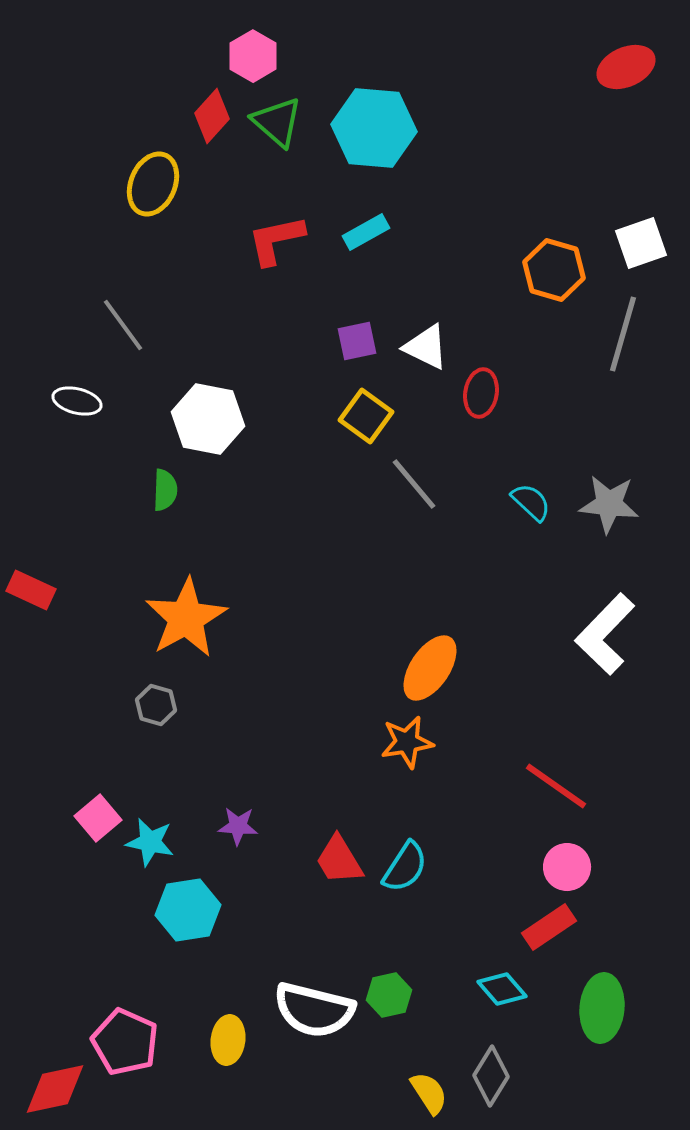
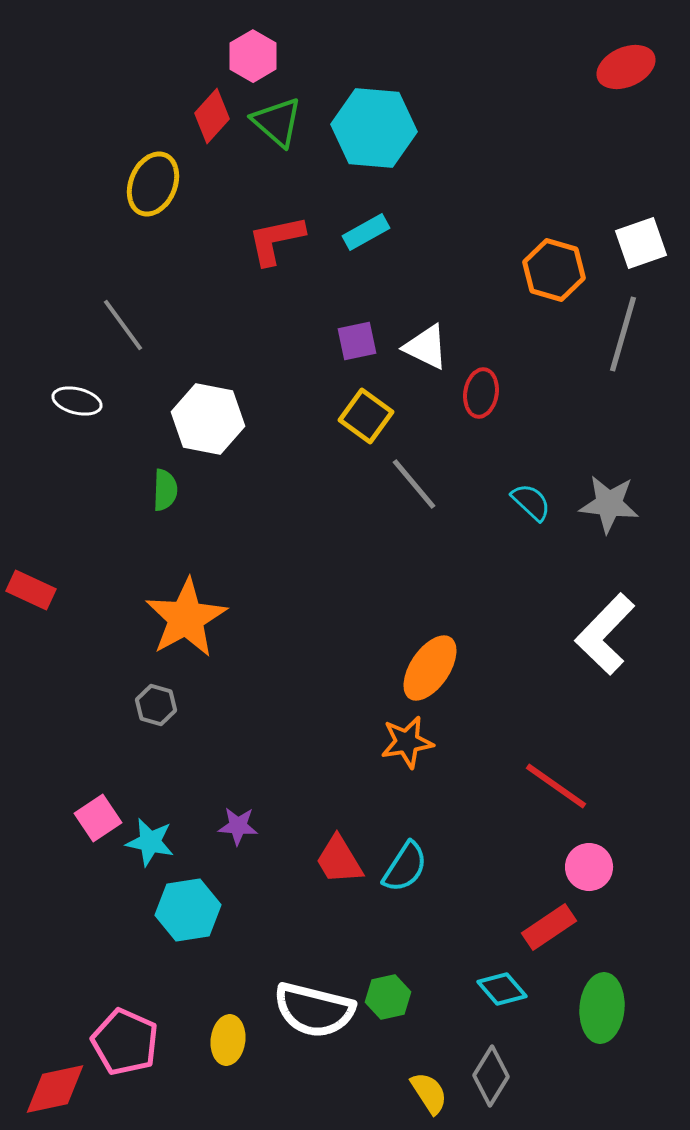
pink square at (98, 818): rotated 6 degrees clockwise
pink circle at (567, 867): moved 22 px right
green hexagon at (389, 995): moved 1 px left, 2 px down
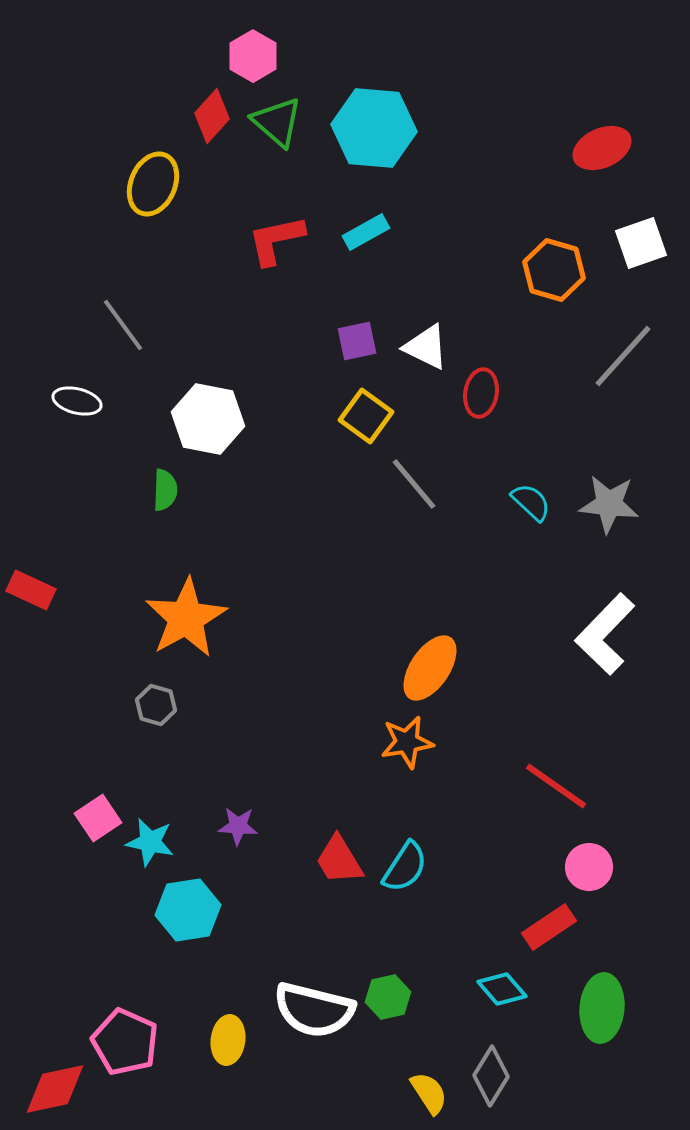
red ellipse at (626, 67): moved 24 px left, 81 px down
gray line at (623, 334): moved 22 px down; rotated 26 degrees clockwise
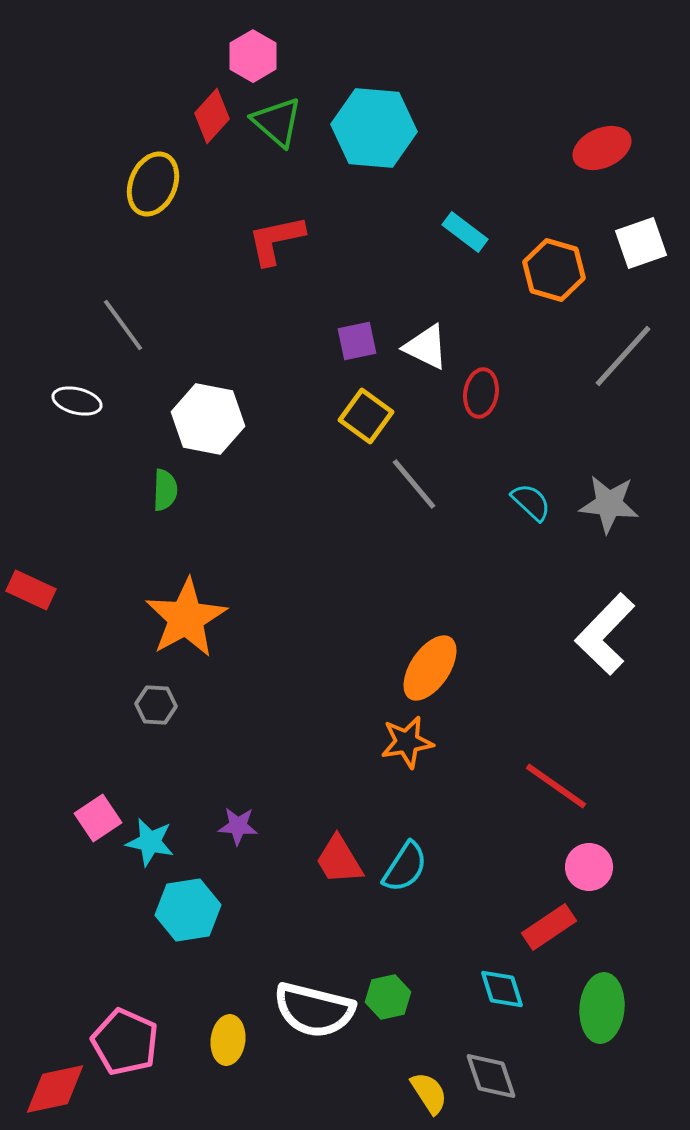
cyan rectangle at (366, 232): moved 99 px right; rotated 66 degrees clockwise
gray hexagon at (156, 705): rotated 12 degrees counterclockwise
cyan diamond at (502, 989): rotated 24 degrees clockwise
gray diamond at (491, 1076): rotated 50 degrees counterclockwise
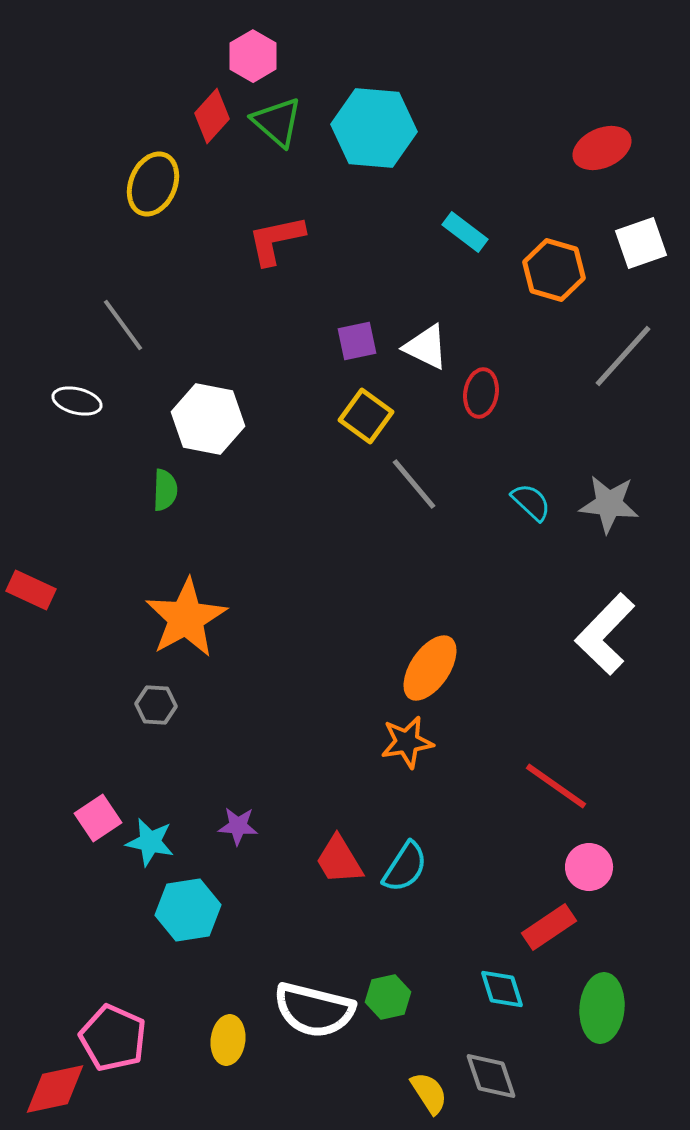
pink pentagon at (125, 1042): moved 12 px left, 4 px up
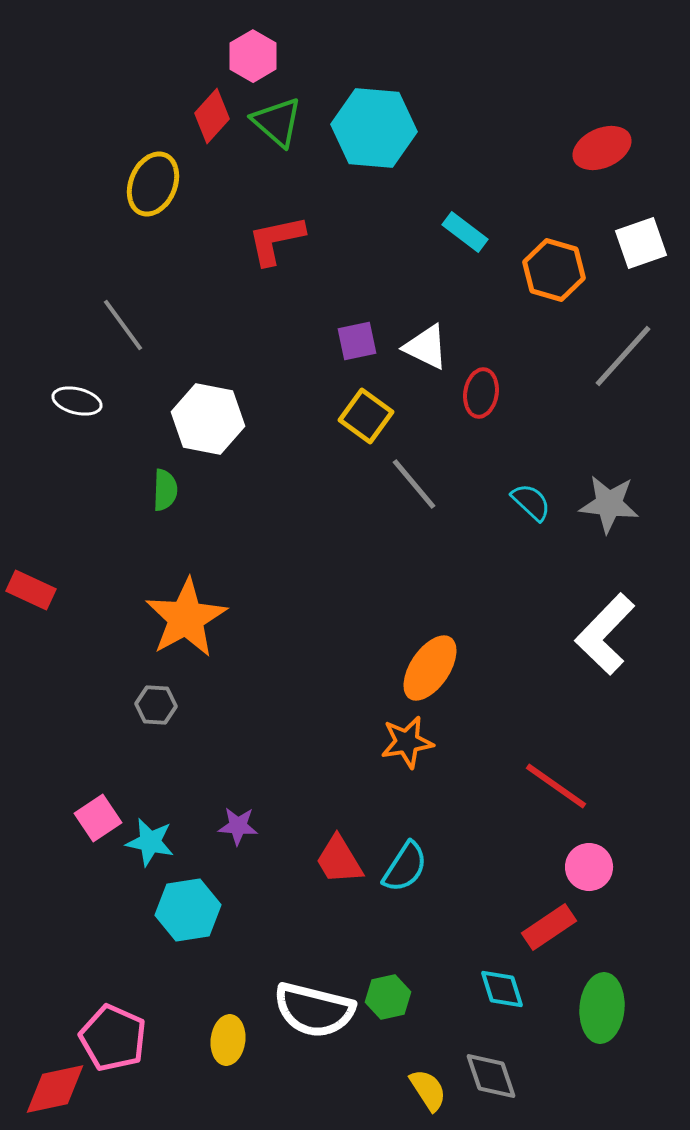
yellow semicircle at (429, 1093): moved 1 px left, 3 px up
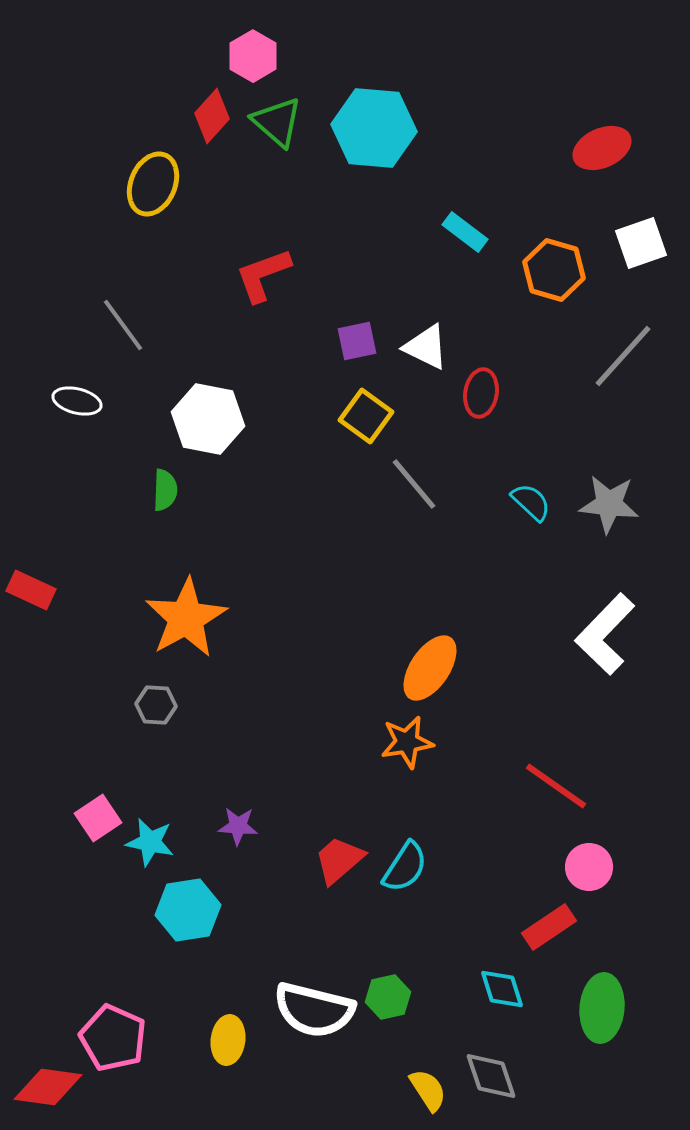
red L-shape at (276, 240): moved 13 px left, 35 px down; rotated 8 degrees counterclockwise
red trapezoid at (339, 860): rotated 80 degrees clockwise
red diamond at (55, 1089): moved 7 px left, 2 px up; rotated 20 degrees clockwise
